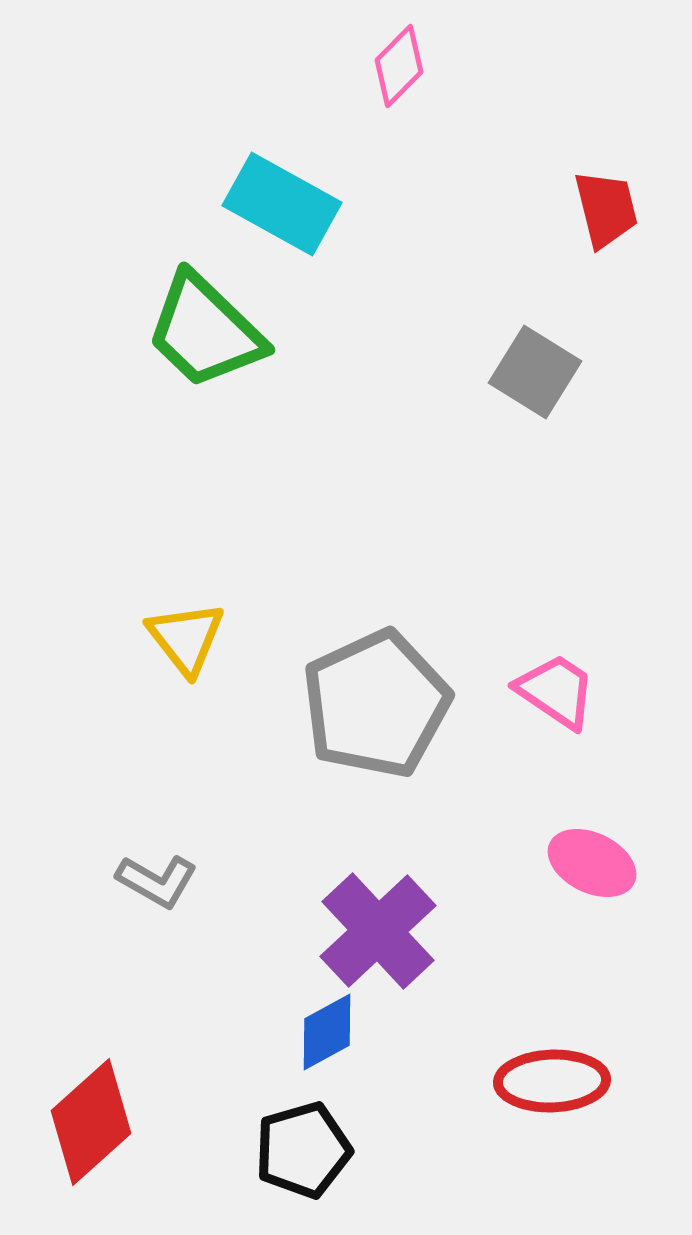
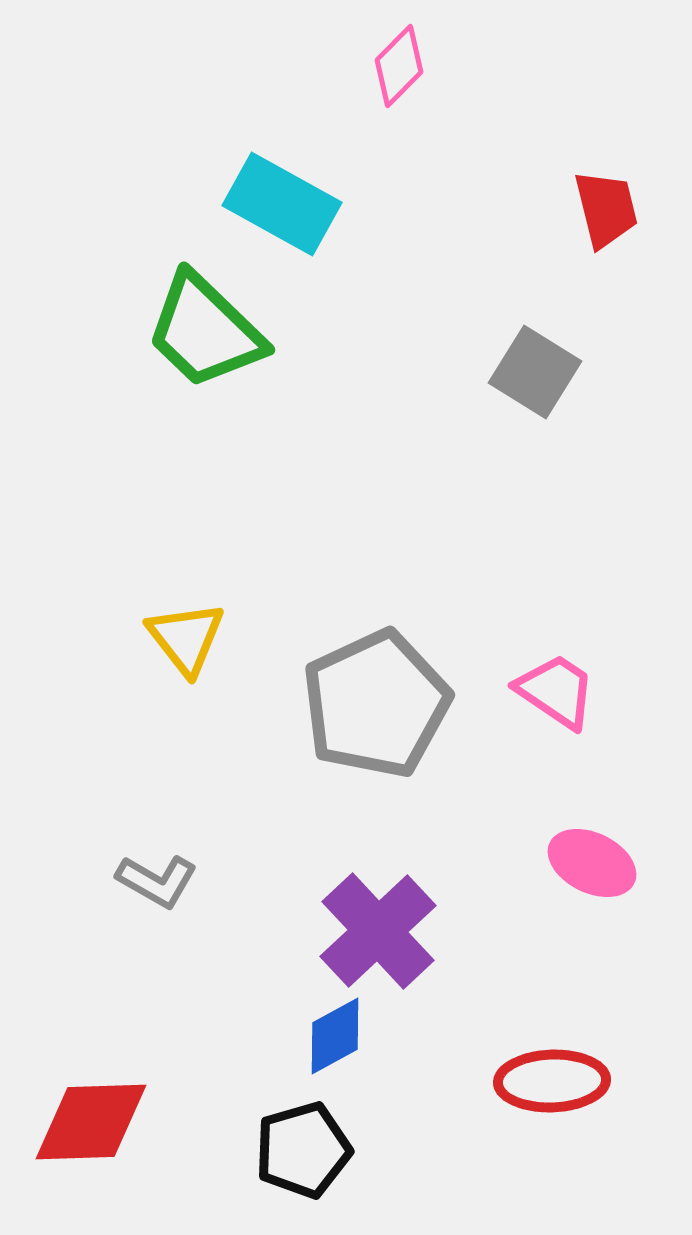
blue diamond: moved 8 px right, 4 px down
red diamond: rotated 40 degrees clockwise
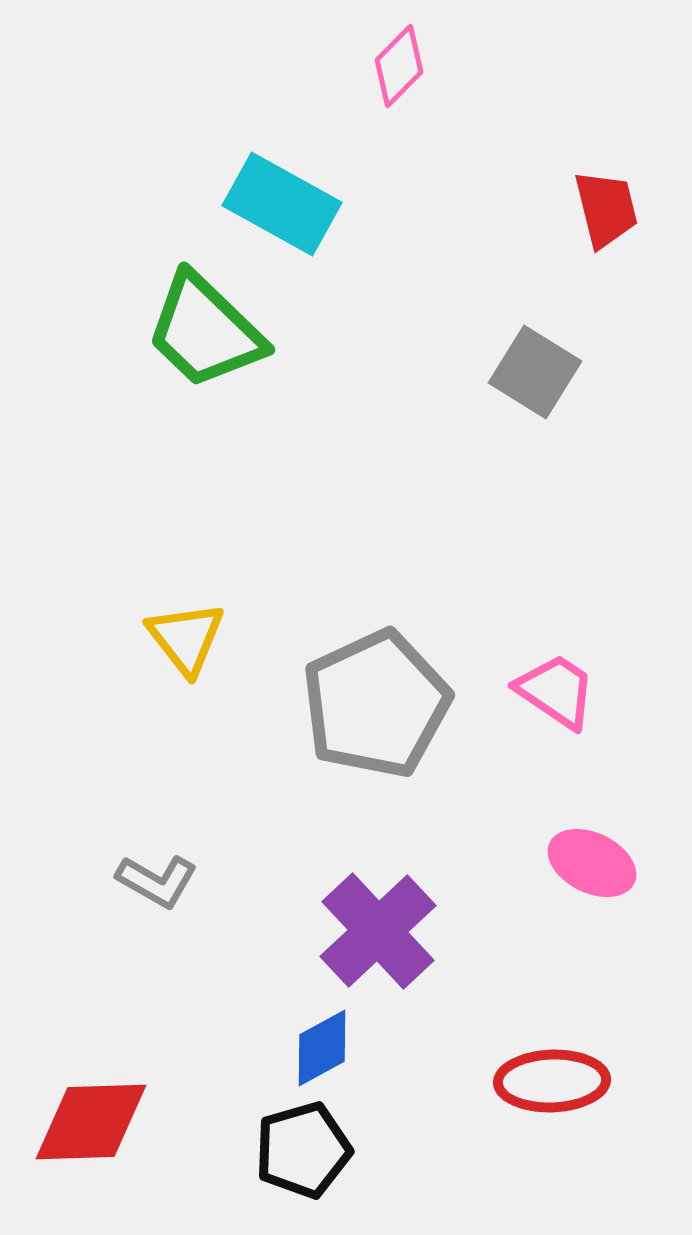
blue diamond: moved 13 px left, 12 px down
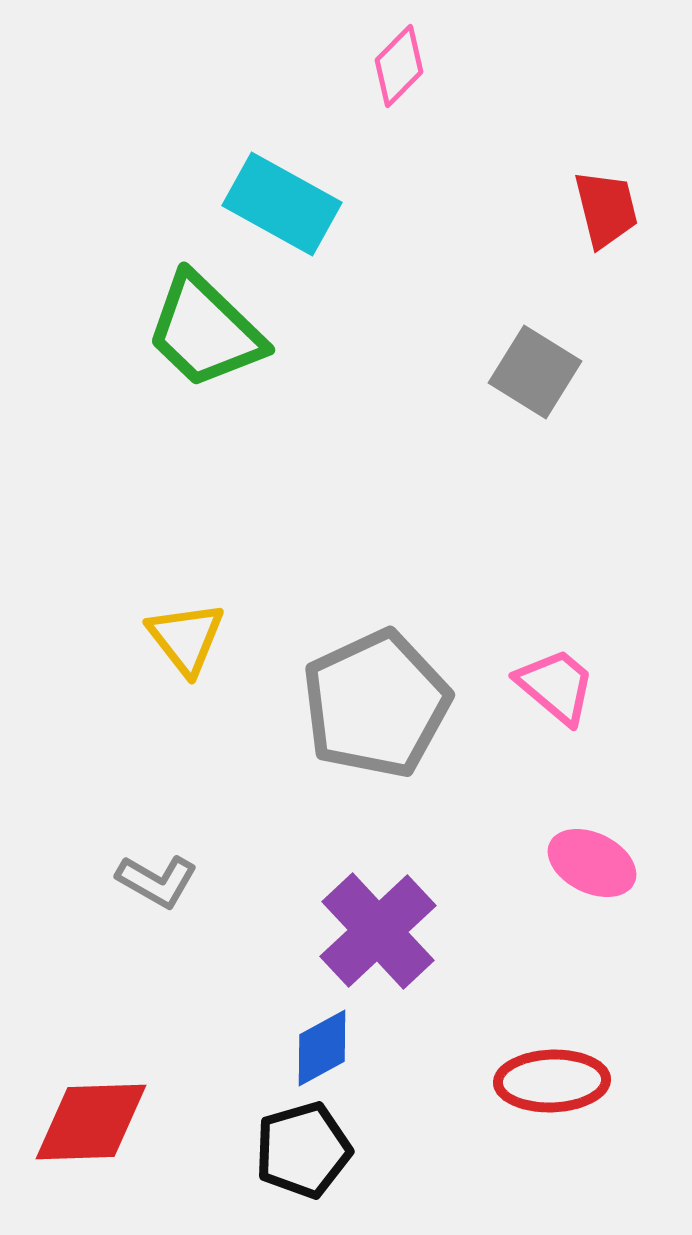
pink trapezoid: moved 5 px up; rotated 6 degrees clockwise
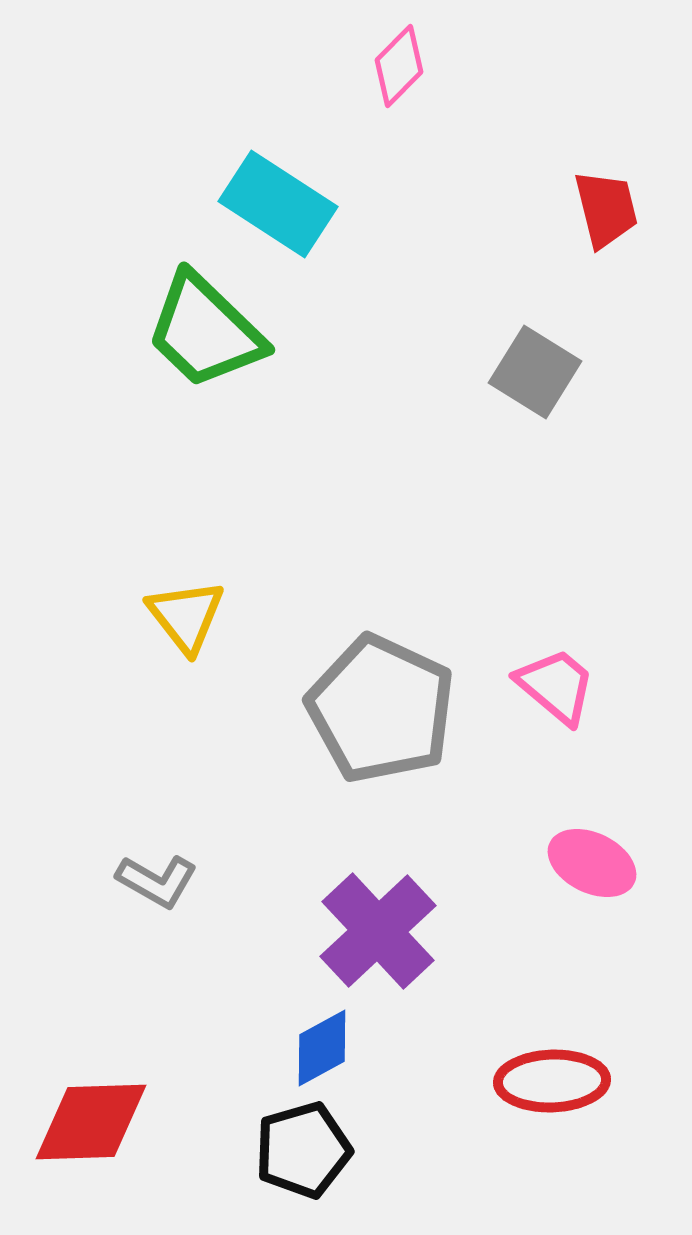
cyan rectangle: moved 4 px left; rotated 4 degrees clockwise
yellow triangle: moved 22 px up
gray pentagon: moved 5 px right, 5 px down; rotated 22 degrees counterclockwise
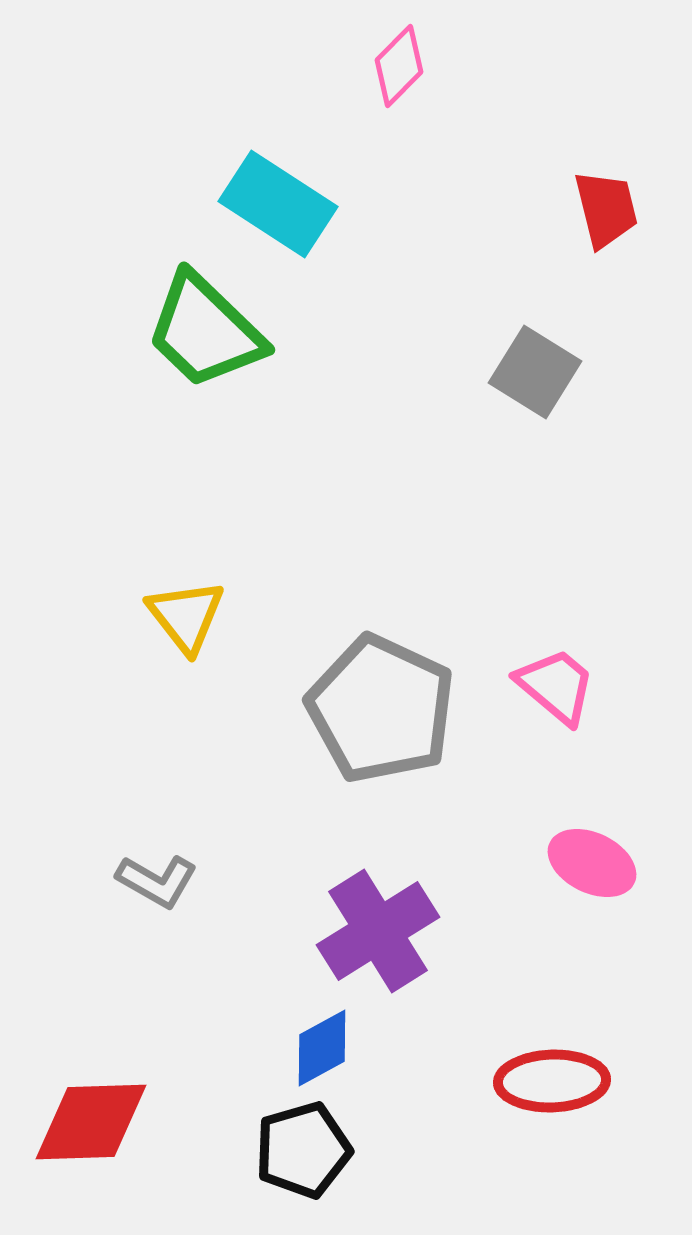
purple cross: rotated 11 degrees clockwise
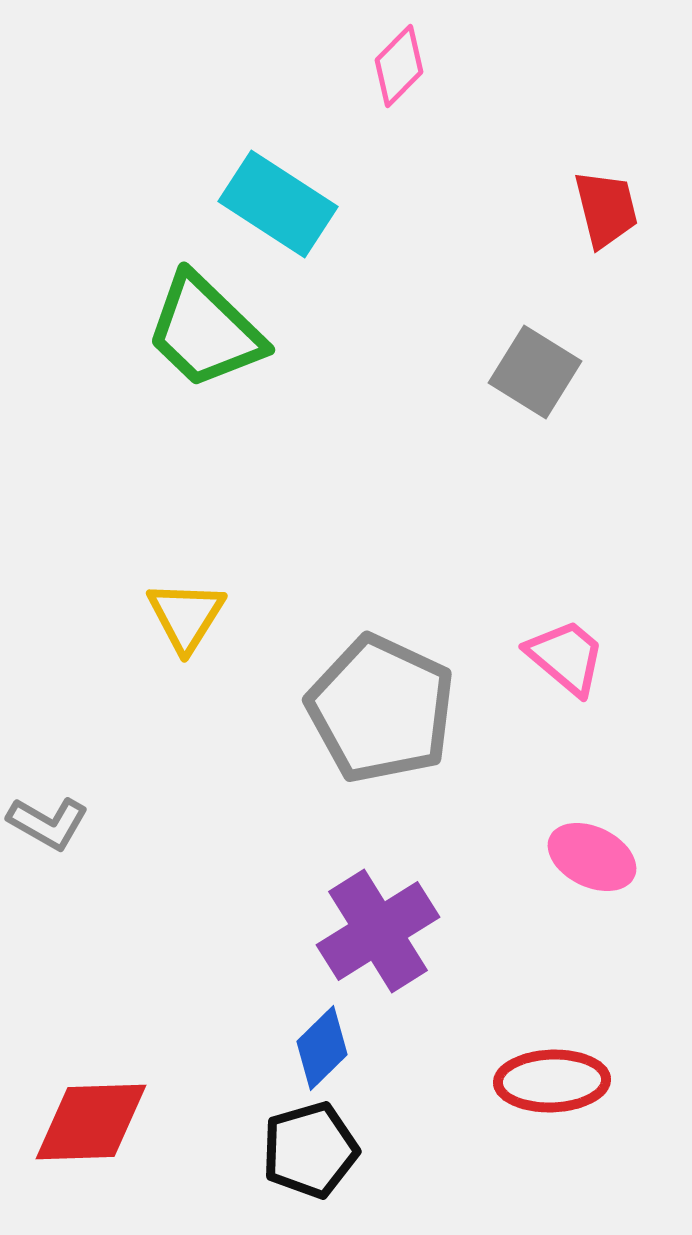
yellow triangle: rotated 10 degrees clockwise
pink trapezoid: moved 10 px right, 29 px up
pink ellipse: moved 6 px up
gray L-shape: moved 109 px left, 58 px up
blue diamond: rotated 16 degrees counterclockwise
black pentagon: moved 7 px right
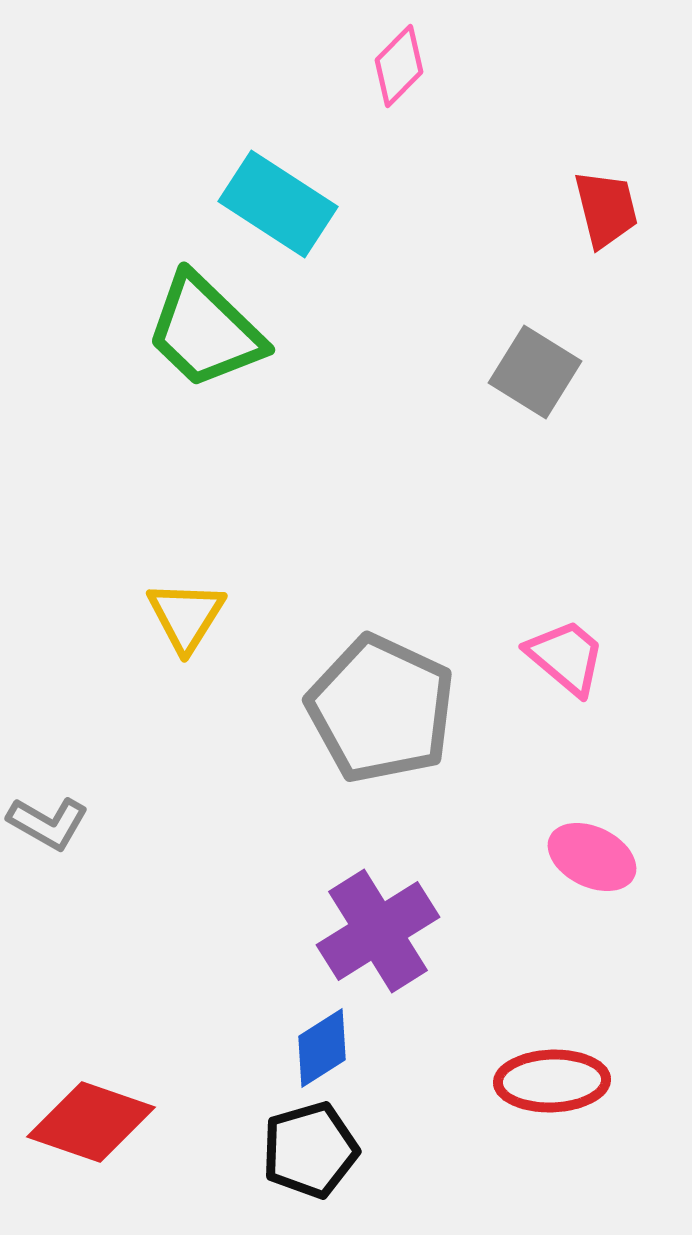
blue diamond: rotated 12 degrees clockwise
red diamond: rotated 21 degrees clockwise
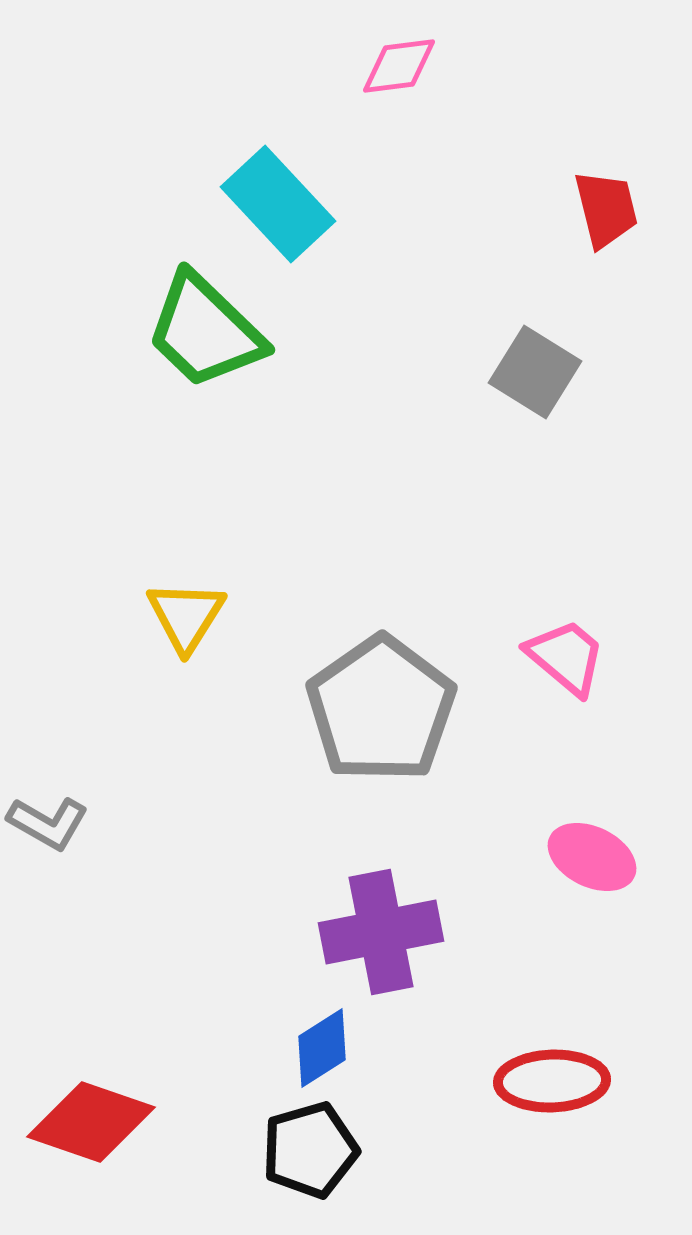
pink diamond: rotated 38 degrees clockwise
cyan rectangle: rotated 14 degrees clockwise
gray pentagon: rotated 12 degrees clockwise
purple cross: moved 3 px right, 1 px down; rotated 21 degrees clockwise
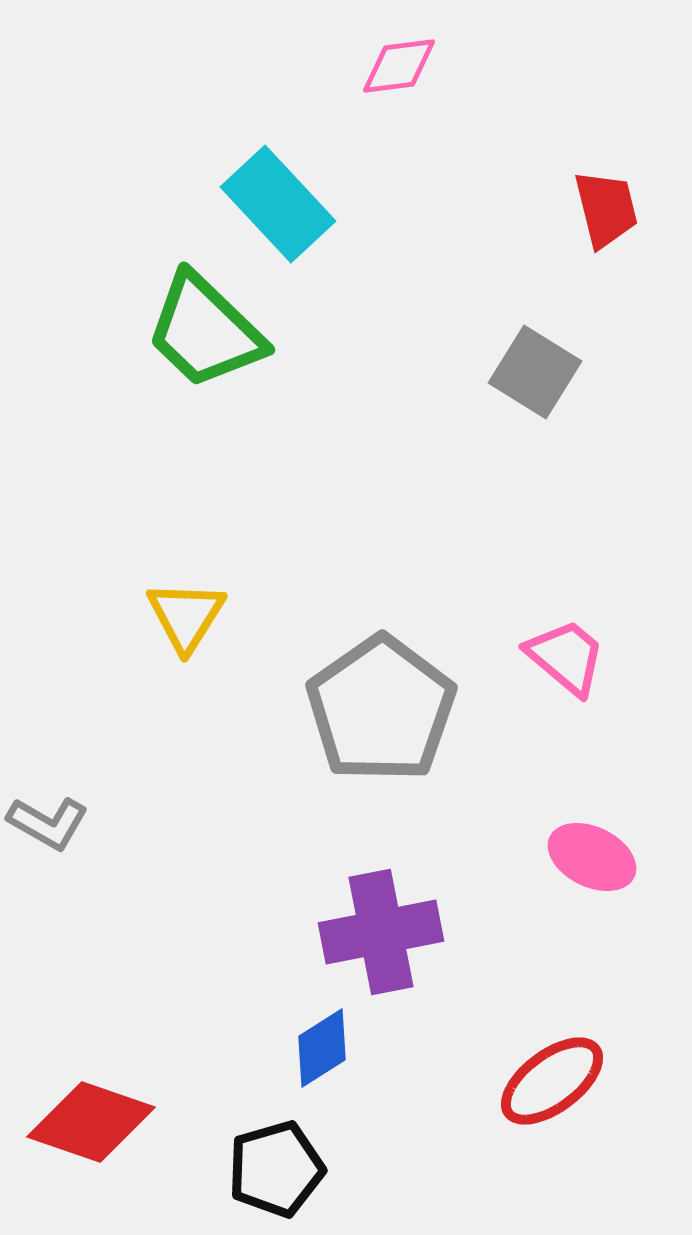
red ellipse: rotated 35 degrees counterclockwise
black pentagon: moved 34 px left, 19 px down
